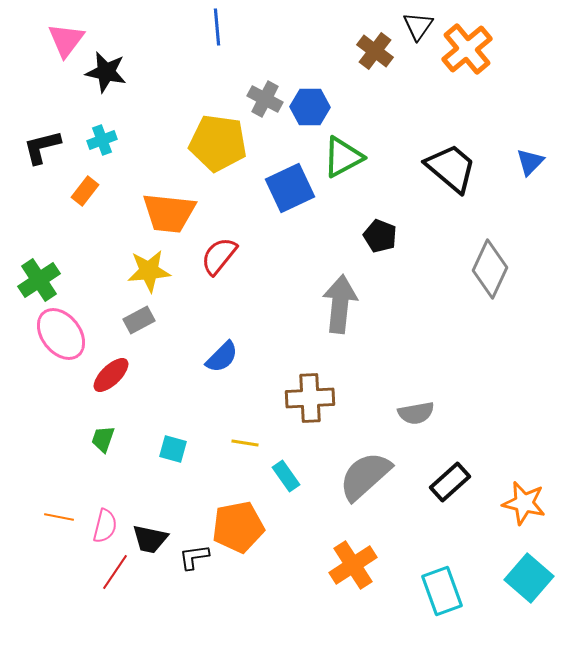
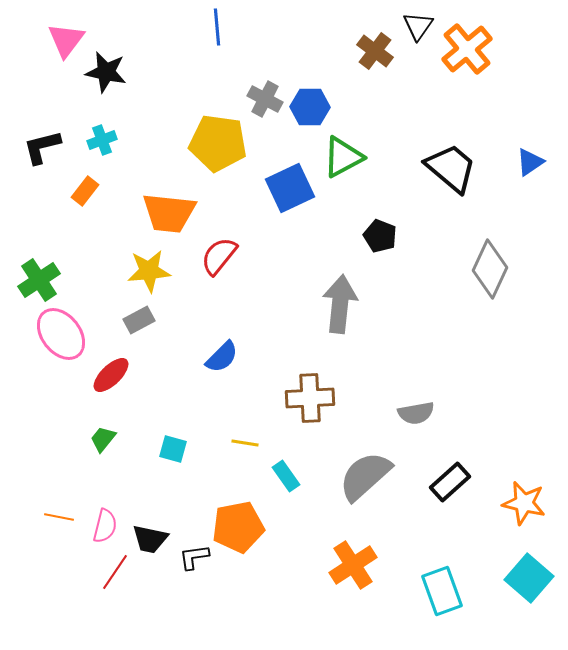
blue triangle at (530, 162): rotated 12 degrees clockwise
green trapezoid at (103, 439): rotated 20 degrees clockwise
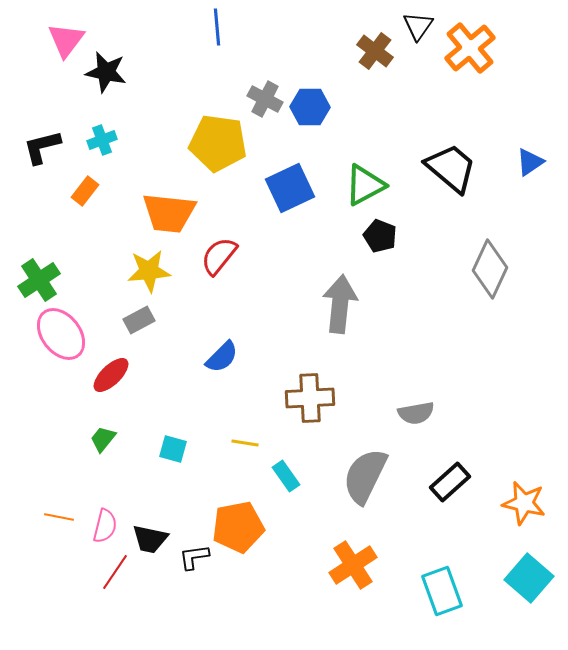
orange cross at (467, 49): moved 3 px right, 1 px up
green triangle at (343, 157): moved 22 px right, 28 px down
gray semicircle at (365, 476): rotated 22 degrees counterclockwise
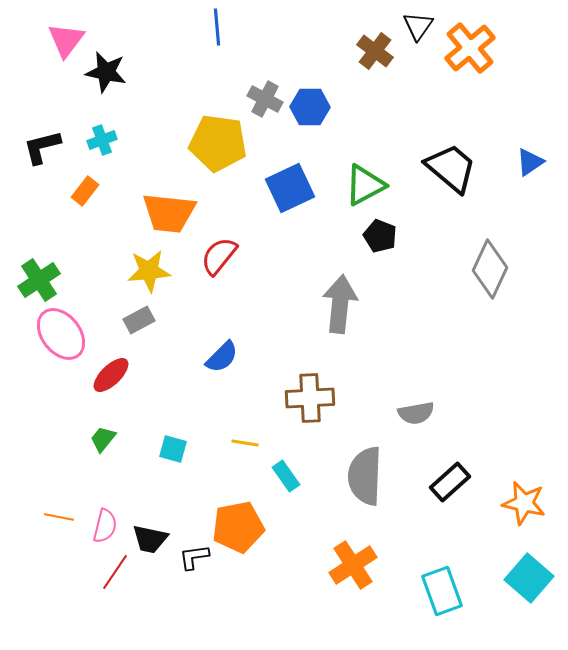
gray semicircle at (365, 476): rotated 24 degrees counterclockwise
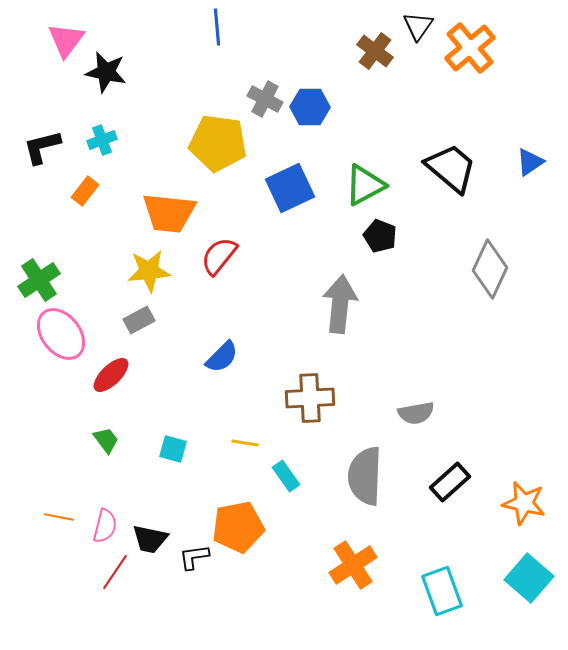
green trapezoid at (103, 439): moved 3 px right, 1 px down; rotated 104 degrees clockwise
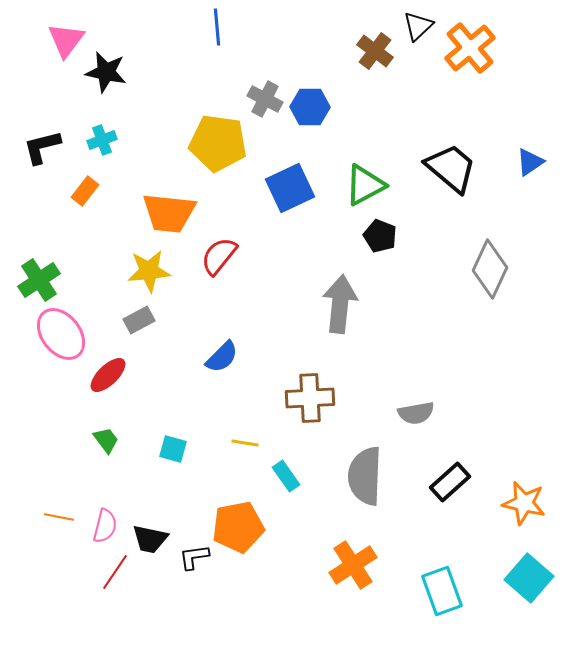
black triangle at (418, 26): rotated 12 degrees clockwise
red ellipse at (111, 375): moved 3 px left
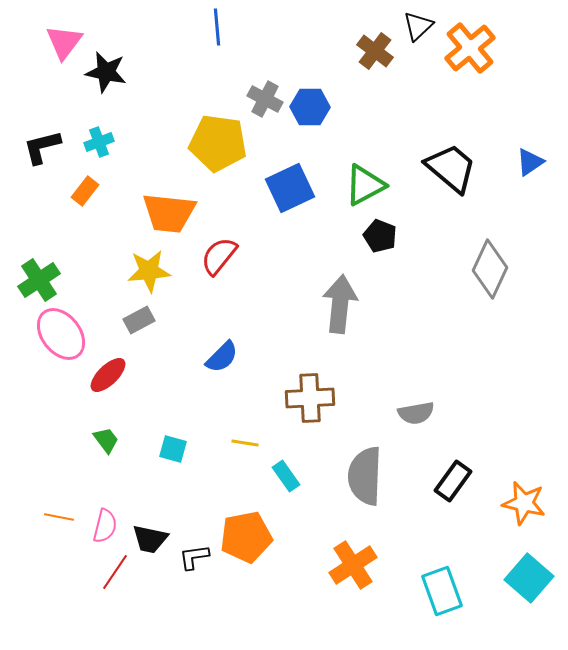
pink triangle at (66, 40): moved 2 px left, 2 px down
cyan cross at (102, 140): moved 3 px left, 2 px down
black rectangle at (450, 482): moved 3 px right, 1 px up; rotated 12 degrees counterclockwise
orange pentagon at (238, 527): moved 8 px right, 10 px down
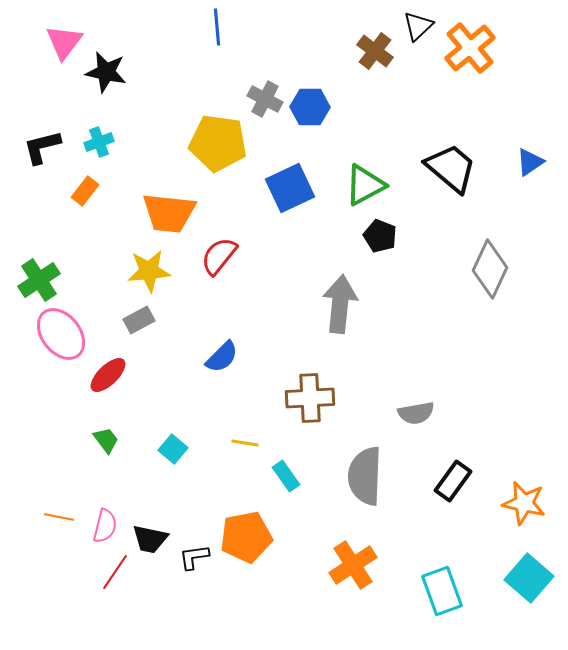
cyan square at (173, 449): rotated 24 degrees clockwise
